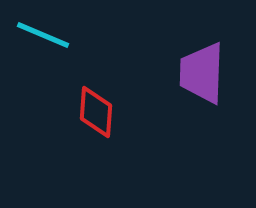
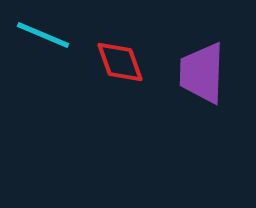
red diamond: moved 24 px right, 50 px up; rotated 24 degrees counterclockwise
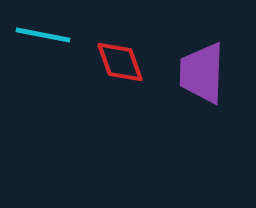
cyan line: rotated 12 degrees counterclockwise
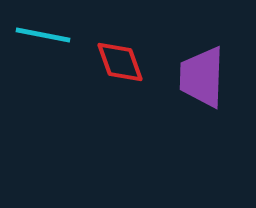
purple trapezoid: moved 4 px down
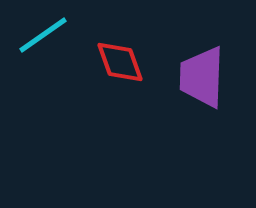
cyan line: rotated 46 degrees counterclockwise
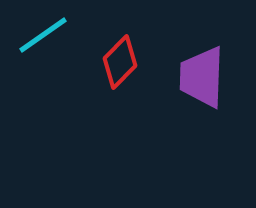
red diamond: rotated 64 degrees clockwise
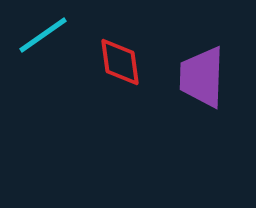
red diamond: rotated 52 degrees counterclockwise
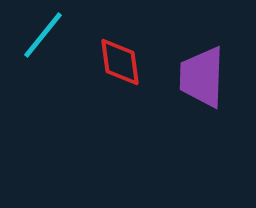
cyan line: rotated 16 degrees counterclockwise
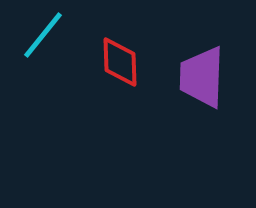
red diamond: rotated 6 degrees clockwise
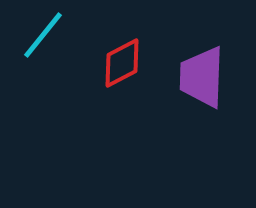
red diamond: moved 2 px right, 1 px down; rotated 64 degrees clockwise
